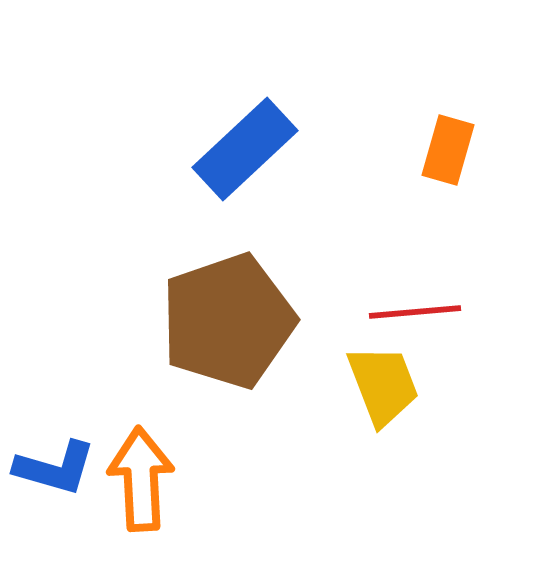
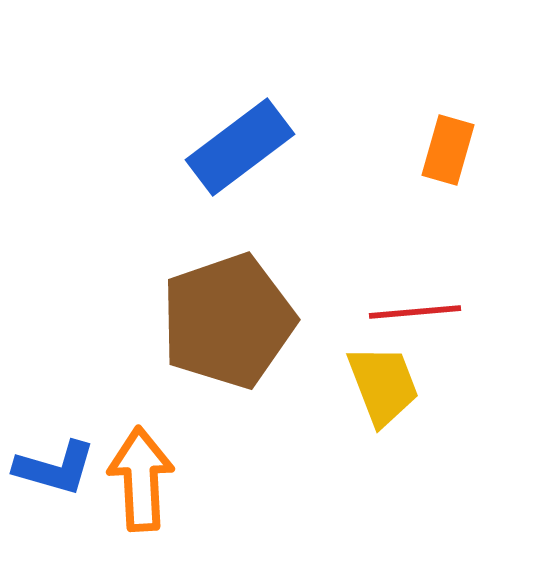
blue rectangle: moved 5 px left, 2 px up; rotated 6 degrees clockwise
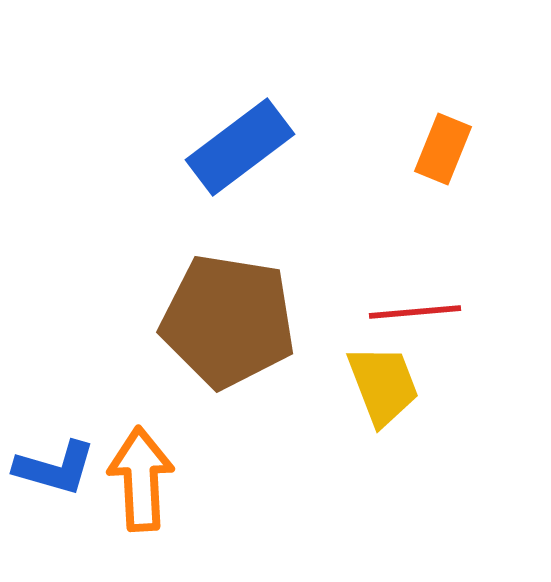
orange rectangle: moved 5 px left, 1 px up; rotated 6 degrees clockwise
brown pentagon: rotated 28 degrees clockwise
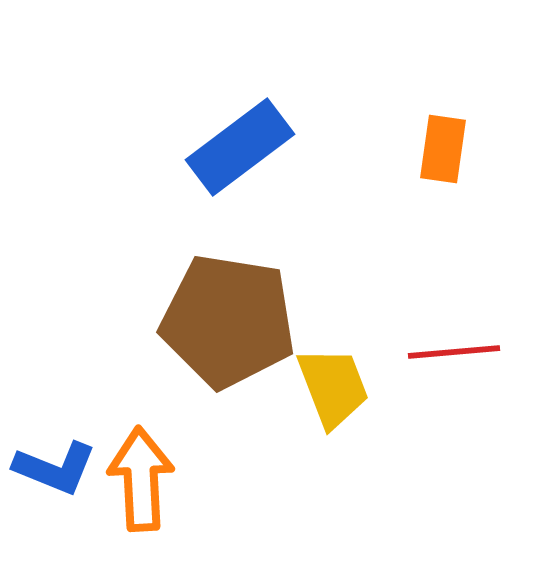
orange rectangle: rotated 14 degrees counterclockwise
red line: moved 39 px right, 40 px down
yellow trapezoid: moved 50 px left, 2 px down
blue L-shape: rotated 6 degrees clockwise
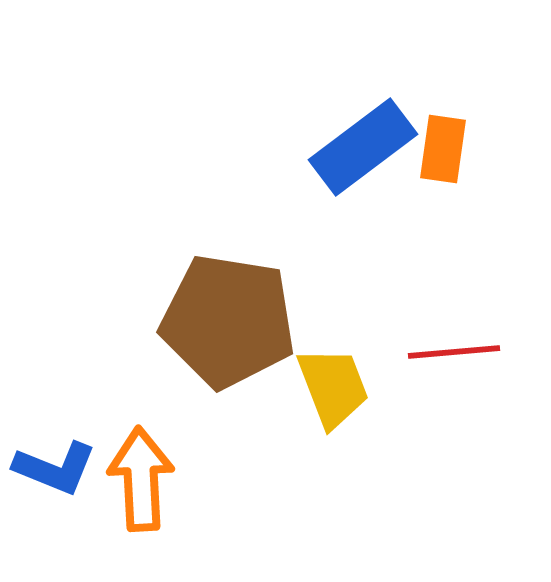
blue rectangle: moved 123 px right
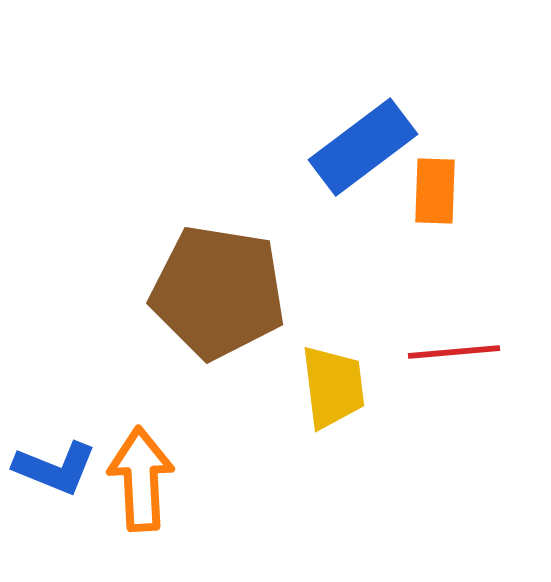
orange rectangle: moved 8 px left, 42 px down; rotated 6 degrees counterclockwise
brown pentagon: moved 10 px left, 29 px up
yellow trapezoid: rotated 14 degrees clockwise
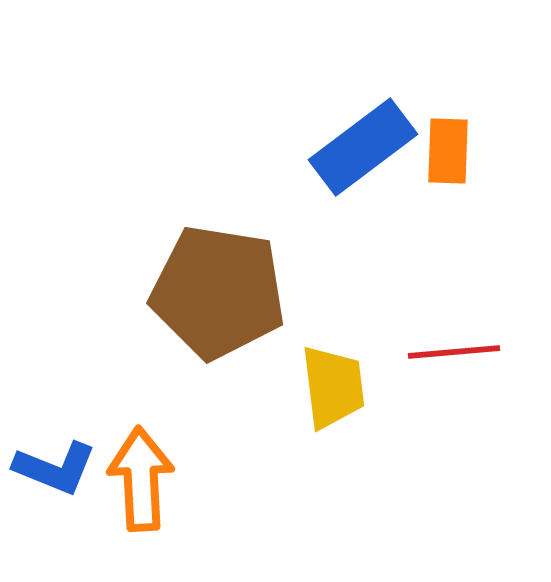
orange rectangle: moved 13 px right, 40 px up
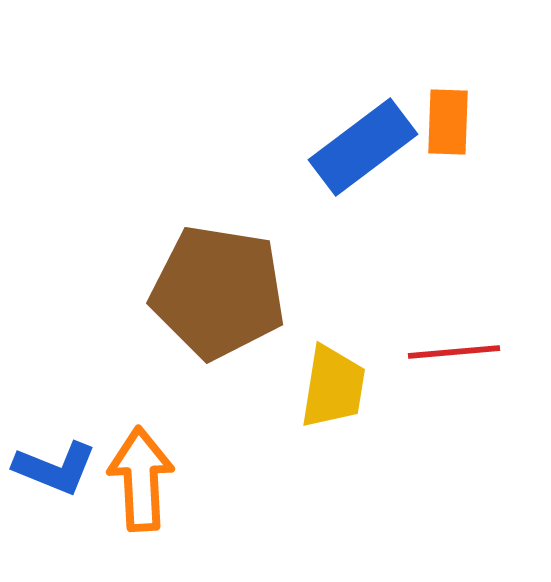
orange rectangle: moved 29 px up
yellow trapezoid: rotated 16 degrees clockwise
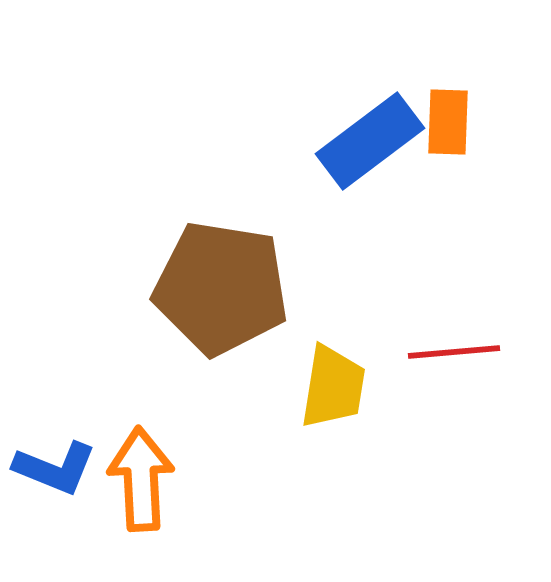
blue rectangle: moved 7 px right, 6 px up
brown pentagon: moved 3 px right, 4 px up
